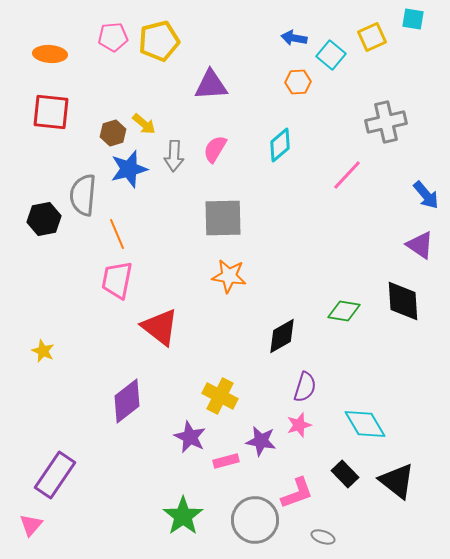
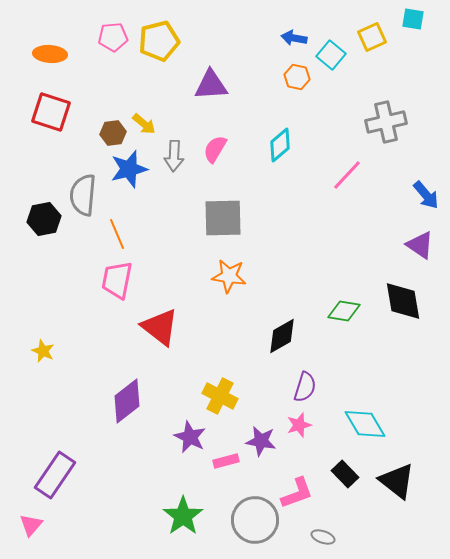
orange hexagon at (298, 82): moved 1 px left, 5 px up; rotated 15 degrees clockwise
red square at (51, 112): rotated 12 degrees clockwise
brown hexagon at (113, 133): rotated 10 degrees clockwise
black diamond at (403, 301): rotated 6 degrees counterclockwise
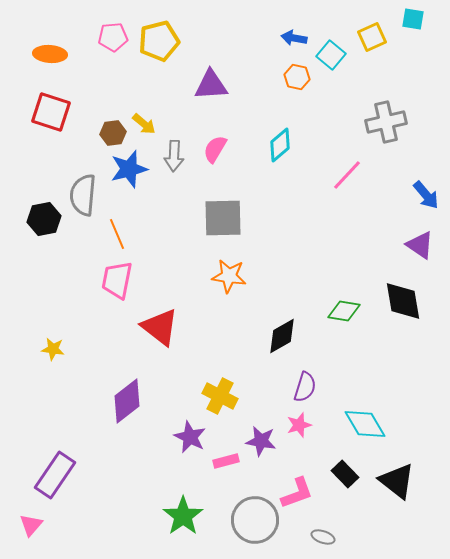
yellow star at (43, 351): moved 10 px right, 2 px up; rotated 15 degrees counterclockwise
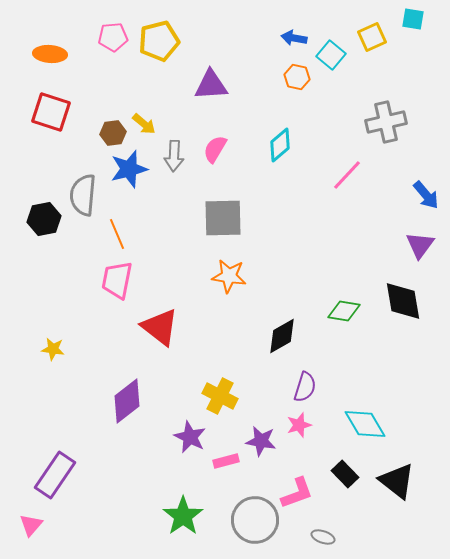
purple triangle at (420, 245): rotated 32 degrees clockwise
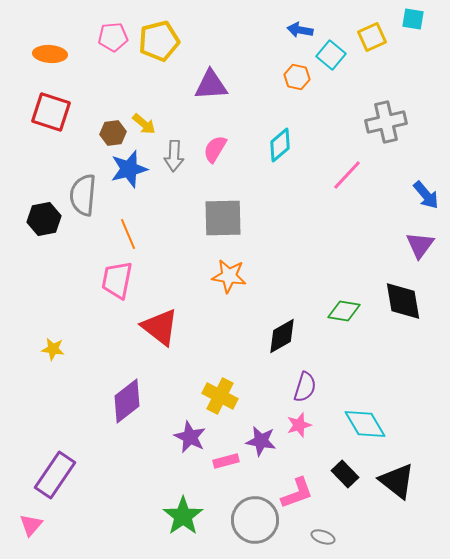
blue arrow at (294, 38): moved 6 px right, 8 px up
orange line at (117, 234): moved 11 px right
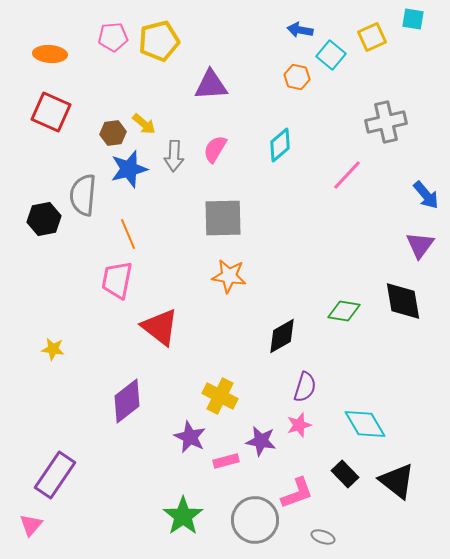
red square at (51, 112): rotated 6 degrees clockwise
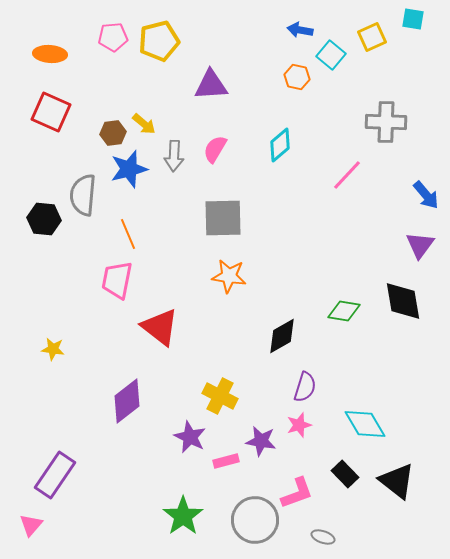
gray cross at (386, 122): rotated 15 degrees clockwise
black hexagon at (44, 219): rotated 16 degrees clockwise
